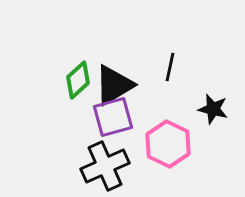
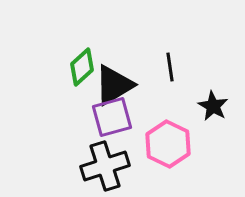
black line: rotated 20 degrees counterclockwise
green diamond: moved 4 px right, 13 px up
black star: moved 3 px up; rotated 16 degrees clockwise
purple square: moved 1 px left
black cross: rotated 6 degrees clockwise
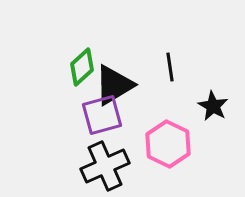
purple square: moved 10 px left, 2 px up
black cross: rotated 6 degrees counterclockwise
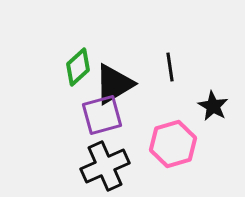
green diamond: moved 4 px left
black triangle: moved 1 px up
pink hexagon: moved 5 px right; rotated 18 degrees clockwise
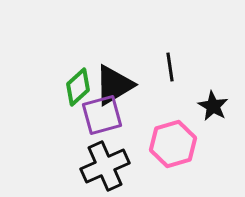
green diamond: moved 20 px down
black triangle: moved 1 px down
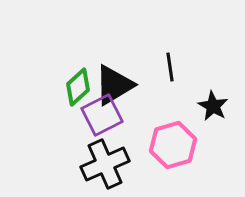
purple square: rotated 12 degrees counterclockwise
pink hexagon: moved 1 px down
black cross: moved 2 px up
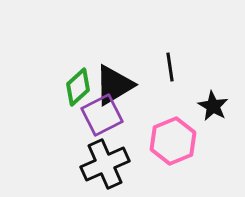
pink hexagon: moved 4 px up; rotated 6 degrees counterclockwise
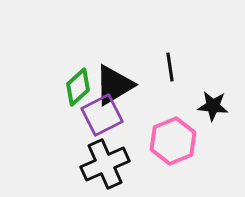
black star: rotated 24 degrees counterclockwise
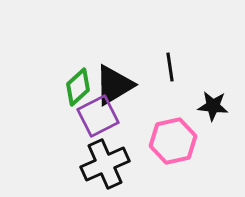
purple square: moved 4 px left, 1 px down
pink hexagon: rotated 9 degrees clockwise
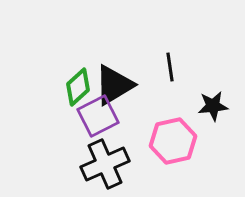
black star: rotated 12 degrees counterclockwise
